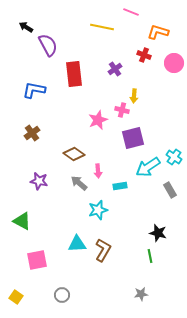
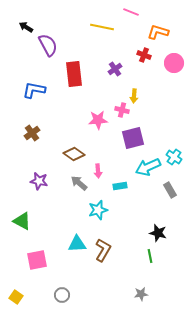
pink star: rotated 18 degrees clockwise
cyan arrow: rotated 10 degrees clockwise
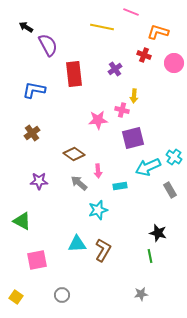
purple star: rotated 12 degrees counterclockwise
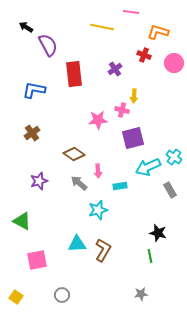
pink line: rotated 14 degrees counterclockwise
purple star: rotated 18 degrees counterclockwise
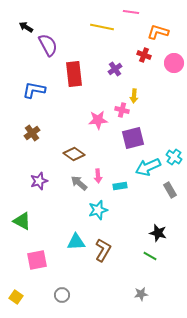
pink arrow: moved 5 px down
cyan triangle: moved 1 px left, 2 px up
green line: rotated 48 degrees counterclockwise
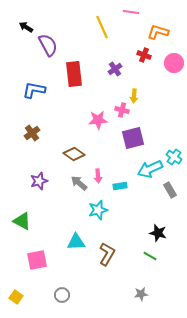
yellow line: rotated 55 degrees clockwise
cyan arrow: moved 2 px right, 2 px down
brown L-shape: moved 4 px right, 4 px down
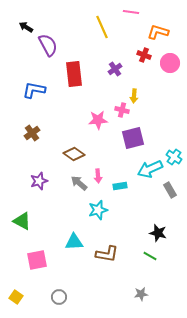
pink circle: moved 4 px left
cyan triangle: moved 2 px left
brown L-shape: rotated 70 degrees clockwise
gray circle: moved 3 px left, 2 px down
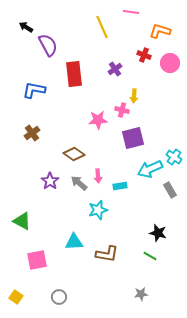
orange L-shape: moved 2 px right, 1 px up
purple star: moved 11 px right; rotated 18 degrees counterclockwise
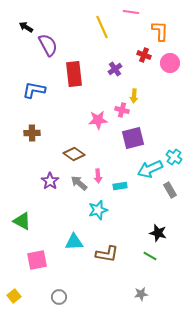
orange L-shape: rotated 75 degrees clockwise
brown cross: rotated 35 degrees clockwise
yellow square: moved 2 px left, 1 px up; rotated 16 degrees clockwise
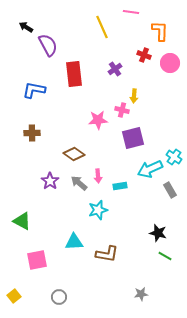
green line: moved 15 px right
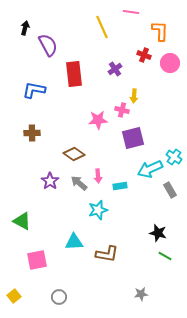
black arrow: moved 1 px left, 1 px down; rotated 72 degrees clockwise
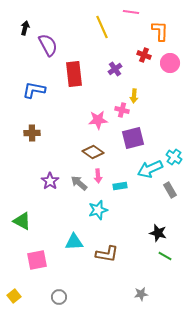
brown diamond: moved 19 px right, 2 px up
